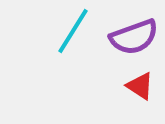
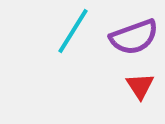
red triangle: rotated 24 degrees clockwise
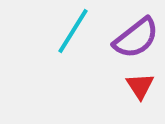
purple semicircle: moved 2 px right, 1 px down; rotated 18 degrees counterclockwise
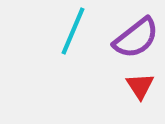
cyan line: rotated 9 degrees counterclockwise
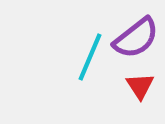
cyan line: moved 17 px right, 26 px down
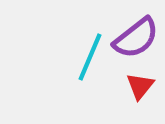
red triangle: rotated 12 degrees clockwise
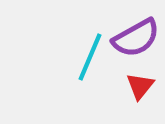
purple semicircle: rotated 9 degrees clockwise
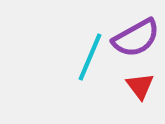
red triangle: rotated 16 degrees counterclockwise
